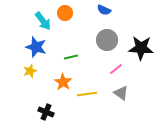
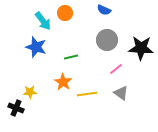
yellow star: moved 21 px down; rotated 16 degrees clockwise
black cross: moved 30 px left, 4 px up
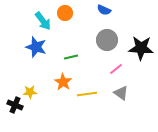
black cross: moved 1 px left, 3 px up
